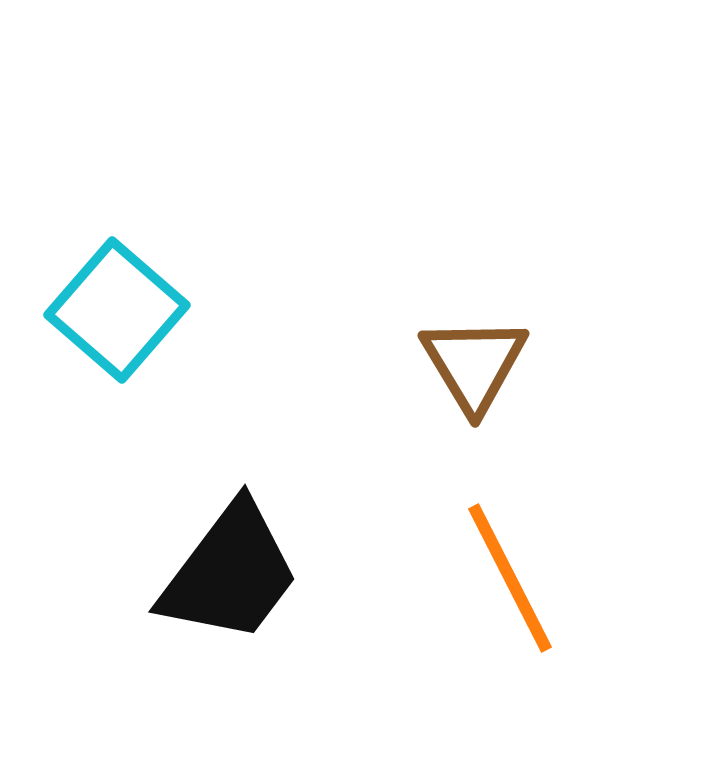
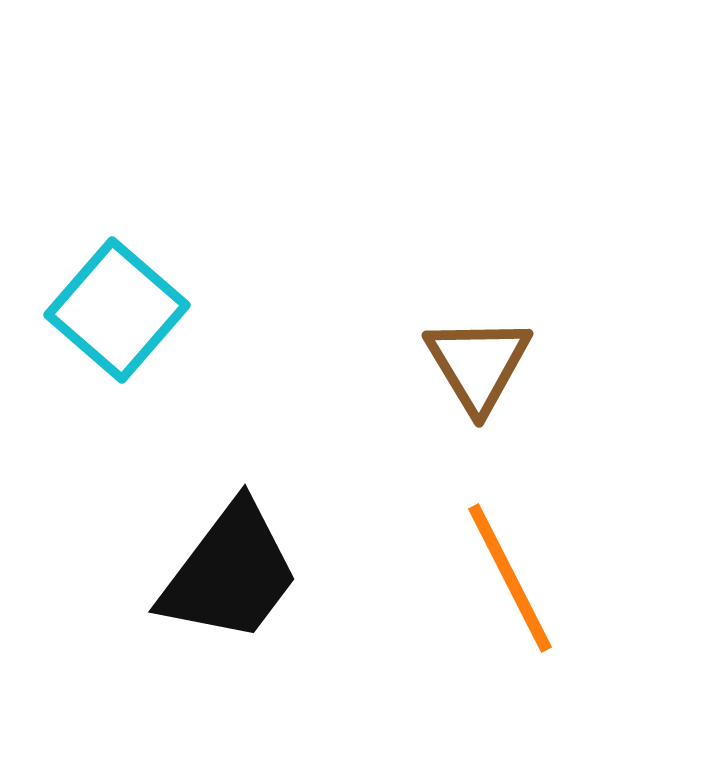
brown triangle: moved 4 px right
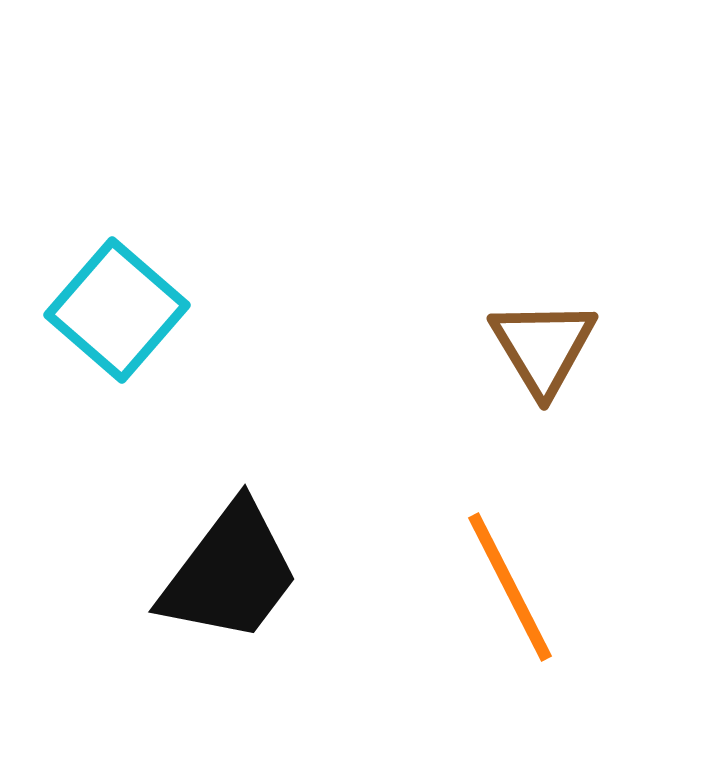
brown triangle: moved 65 px right, 17 px up
orange line: moved 9 px down
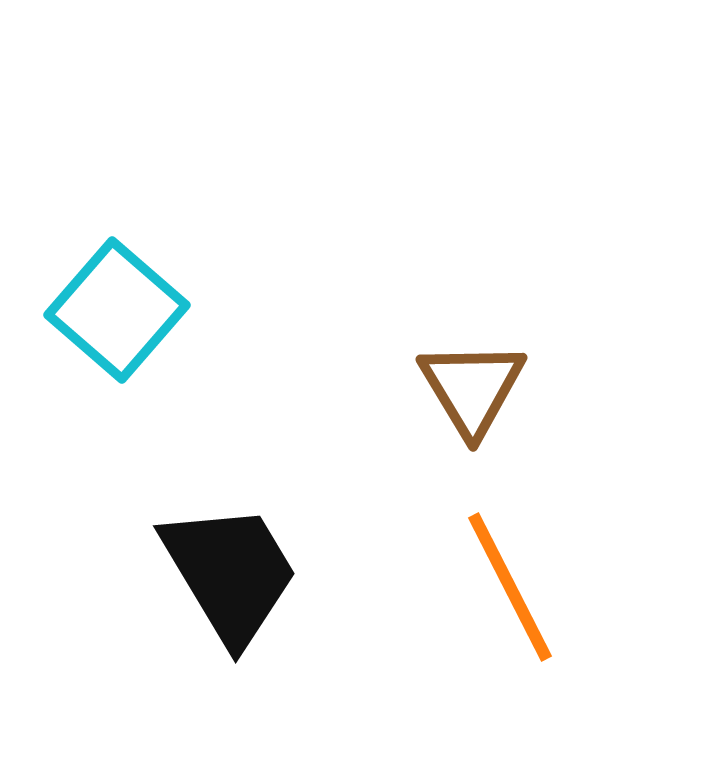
brown triangle: moved 71 px left, 41 px down
black trapezoid: rotated 68 degrees counterclockwise
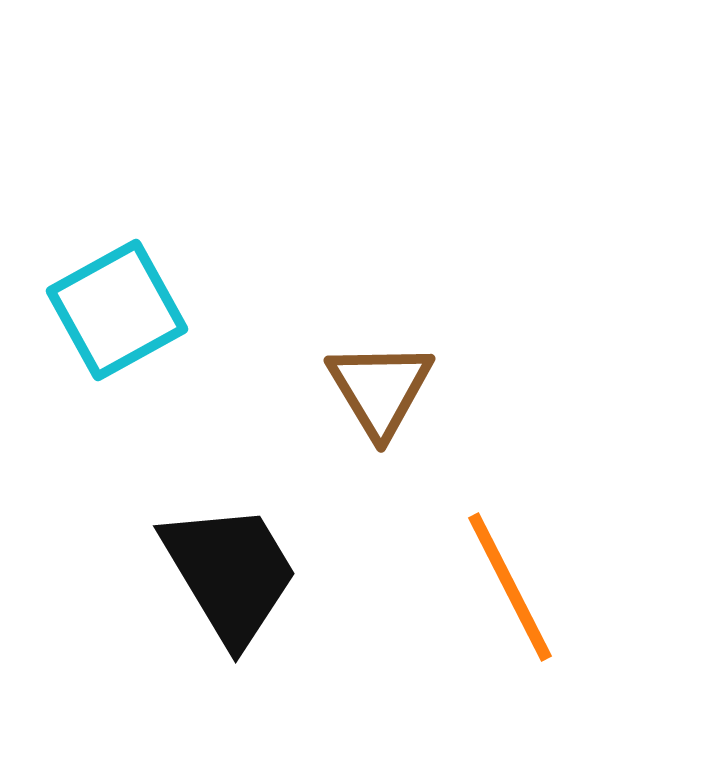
cyan square: rotated 20 degrees clockwise
brown triangle: moved 92 px left, 1 px down
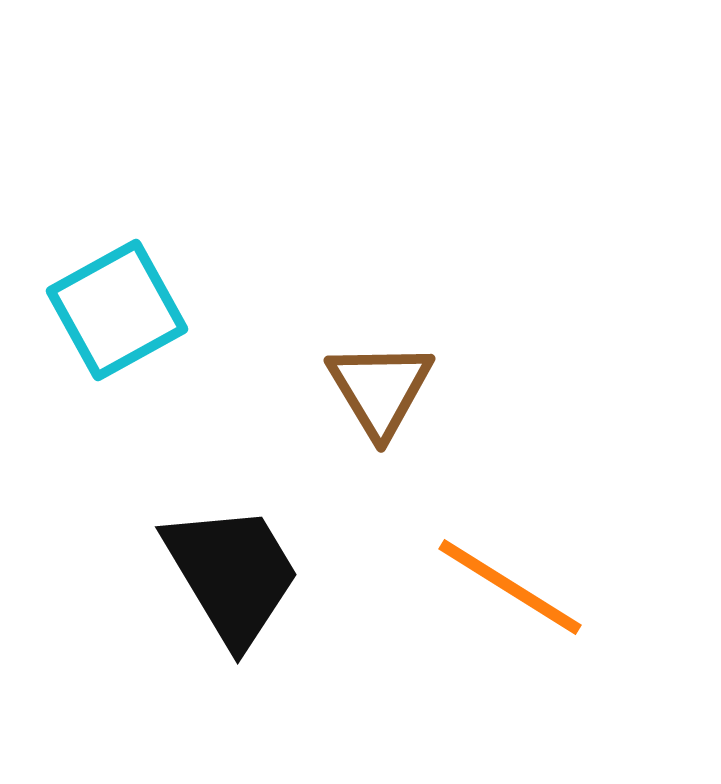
black trapezoid: moved 2 px right, 1 px down
orange line: rotated 31 degrees counterclockwise
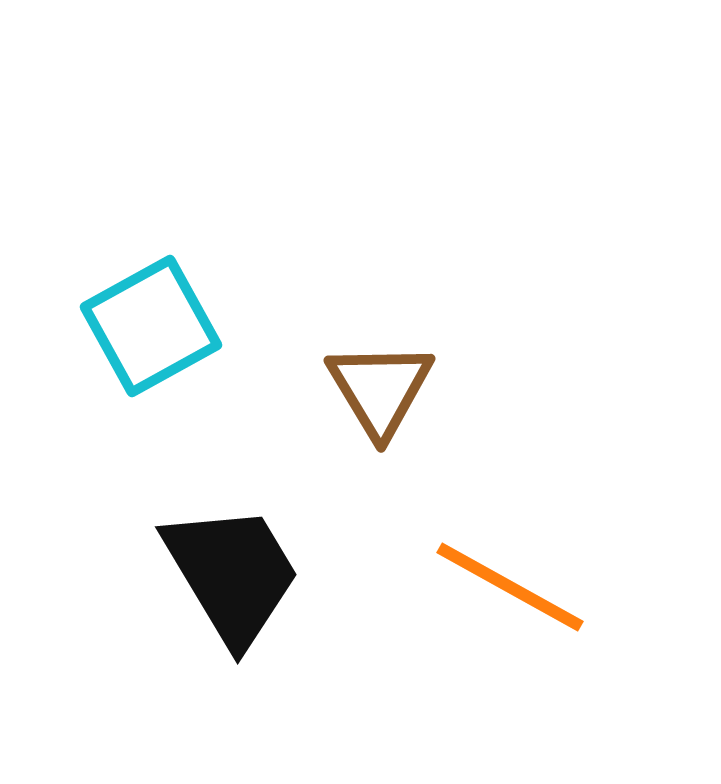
cyan square: moved 34 px right, 16 px down
orange line: rotated 3 degrees counterclockwise
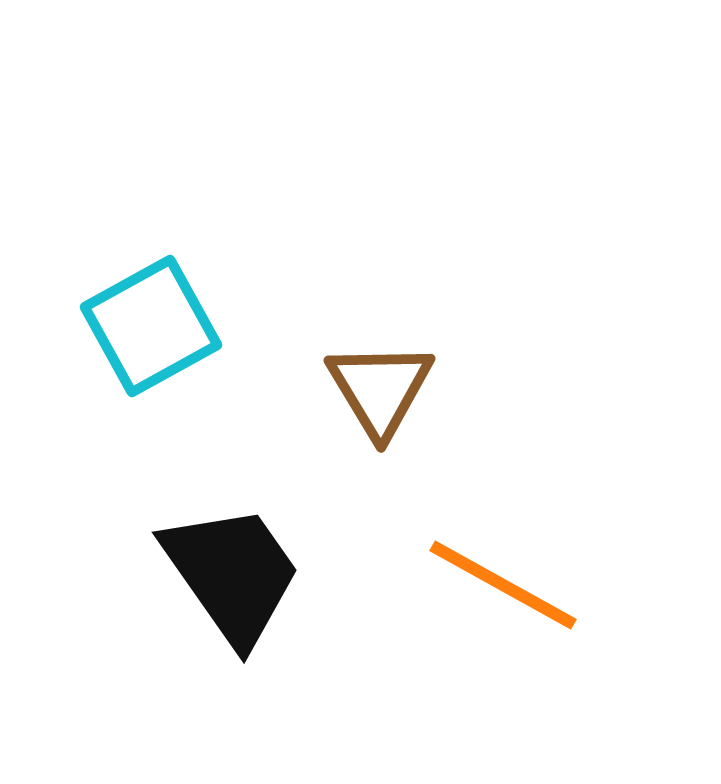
black trapezoid: rotated 4 degrees counterclockwise
orange line: moved 7 px left, 2 px up
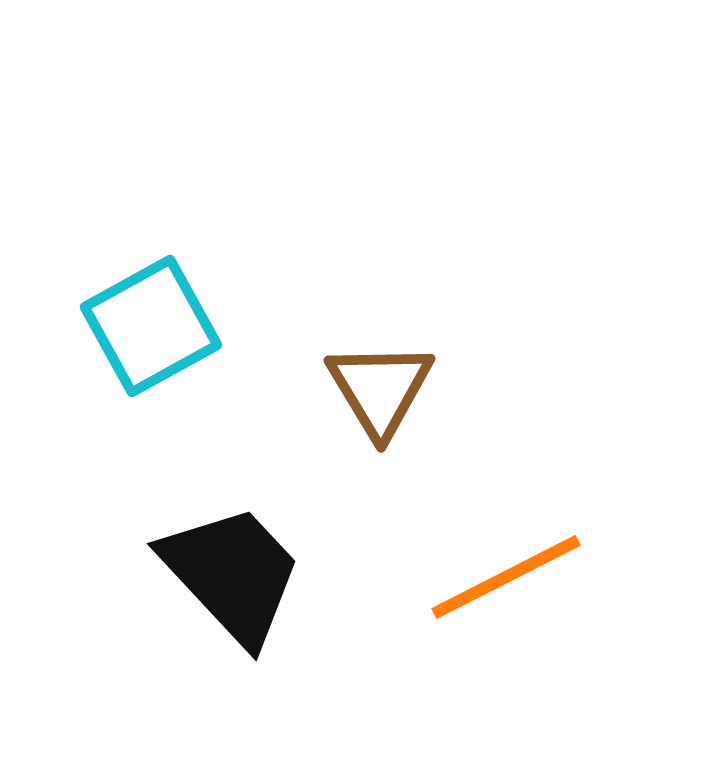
black trapezoid: rotated 8 degrees counterclockwise
orange line: moved 3 px right, 8 px up; rotated 56 degrees counterclockwise
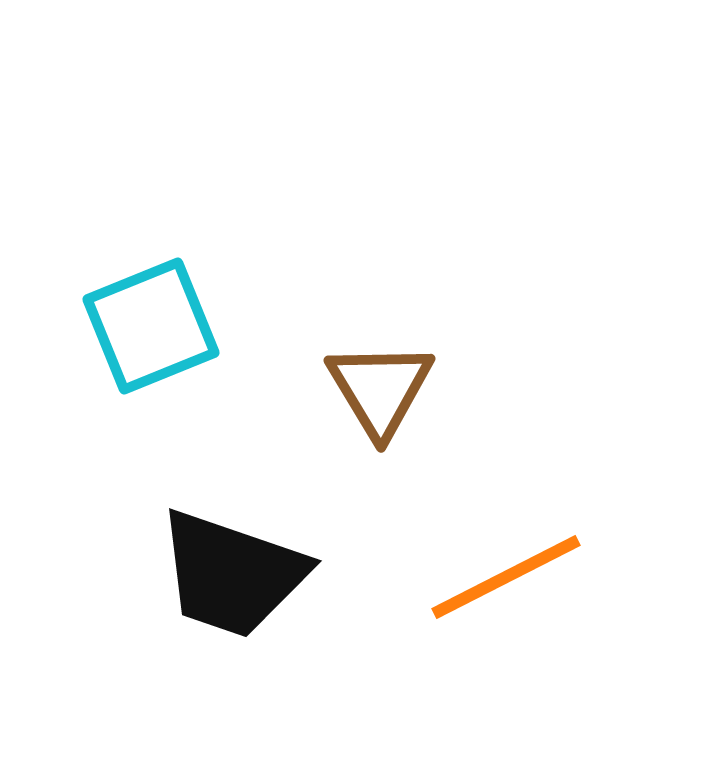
cyan square: rotated 7 degrees clockwise
black trapezoid: rotated 152 degrees clockwise
